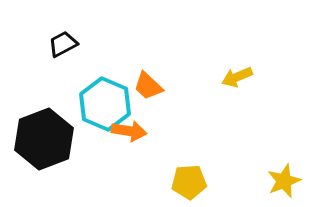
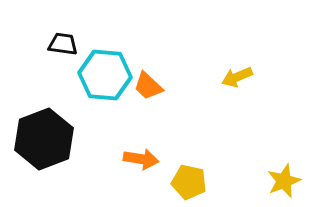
black trapezoid: rotated 36 degrees clockwise
cyan hexagon: moved 29 px up; rotated 18 degrees counterclockwise
orange arrow: moved 12 px right, 28 px down
yellow pentagon: rotated 16 degrees clockwise
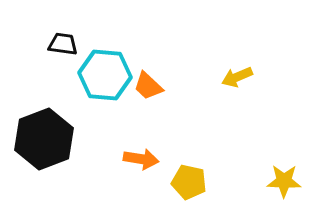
yellow star: rotated 24 degrees clockwise
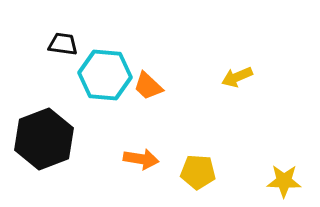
yellow pentagon: moved 9 px right, 10 px up; rotated 8 degrees counterclockwise
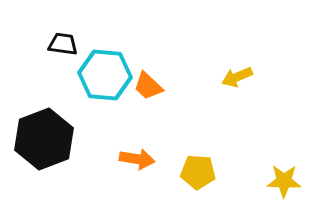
orange arrow: moved 4 px left
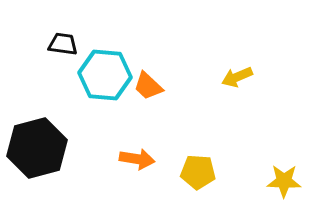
black hexagon: moved 7 px left, 9 px down; rotated 6 degrees clockwise
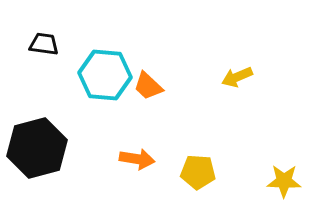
black trapezoid: moved 19 px left
